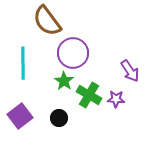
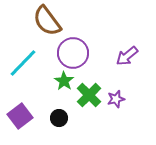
cyan line: rotated 44 degrees clockwise
purple arrow: moved 3 px left, 15 px up; rotated 85 degrees clockwise
green cross: rotated 15 degrees clockwise
purple star: rotated 18 degrees counterclockwise
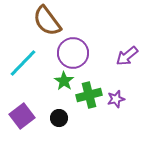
green cross: rotated 30 degrees clockwise
purple square: moved 2 px right
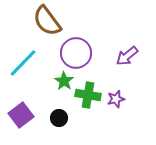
purple circle: moved 3 px right
green cross: moved 1 px left; rotated 25 degrees clockwise
purple square: moved 1 px left, 1 px up
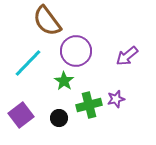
purple circle: moved 2 px up
cyan line: moved 5 px right
green cross: moved 1 px right, 10 px down; rotated 25 degrees counterclockwise
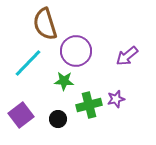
brown semicircle: moved 2 px left, 3 px down; rotated 20 degrees clockwise
green star: rotated 30 degrees counterclockwise
black circle: moved 1 px left, 1 px down
